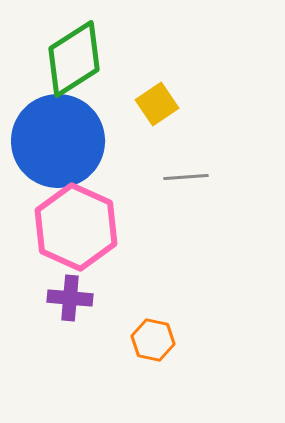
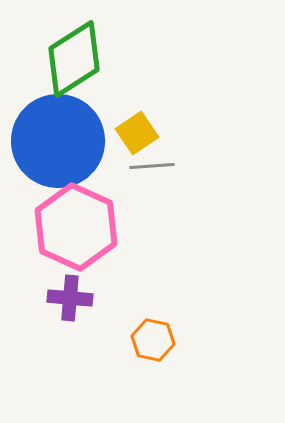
yellow square: moved 20 px left, 29 px down
gray line: moved 34 px left, 11 px up
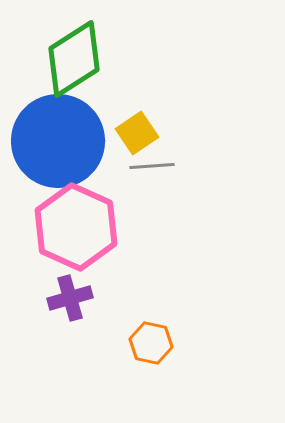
purple cross: rotated 21 degrees counterclockwise
orange hexagon: moved 2 px left, 3 px down
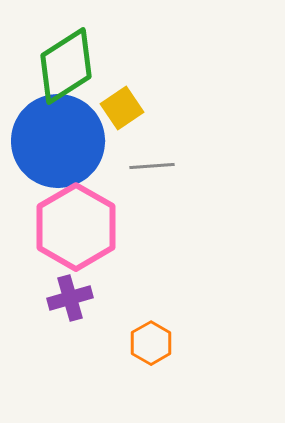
green diamond: moved 8 px left, 7 px down
yellow square: moved 15 px left, 25 px up
pink hexagon: rotated 6 degrees clockwise
orange hexagon: rotated 18 degrees clockwise
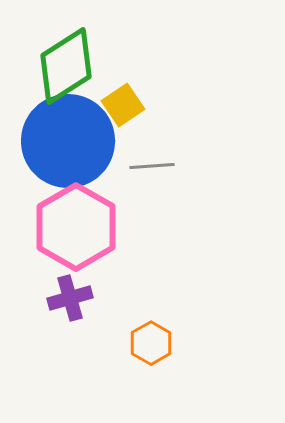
yellow square: moved 1 px right, 3 px up
blue circle: moved 10 px right
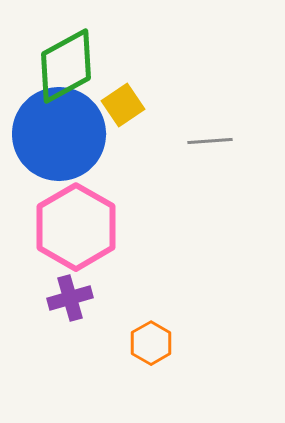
green diamond: rotated 4 degrees clockwise
blue circle: moved 9 px left, 7 px up
gray line: moved 58 px right, 25 px up
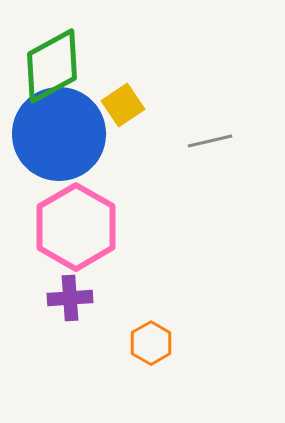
green diamond: moved 14 px left
gray line: rotated 9 degrees counterclockwise
purple cross: rotated 12 degrees clockwise
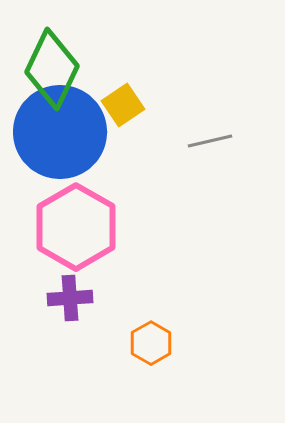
green diamond: moved 3 px down; rotated 36 degrees counterclockwise
blue circle: moved 1 px right, 2 px up
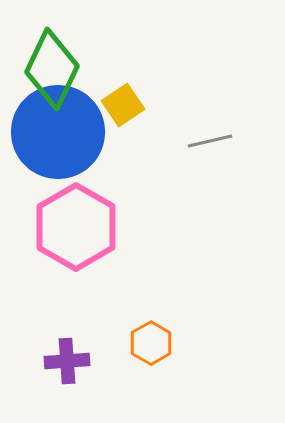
blue circle: moved 2 px left
purple cross: moved 3 px left, 63 px down
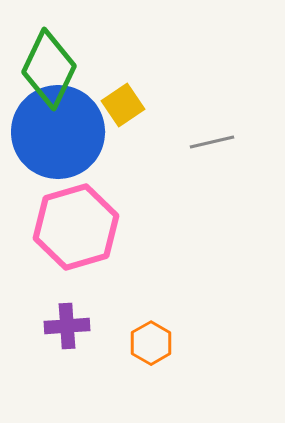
green diamond: moved 3 px left
gray line: moved 2 px right, 1 px down
pink hexagon: rotated 14 degrees clockwise
purple cross: moved 35 px up
